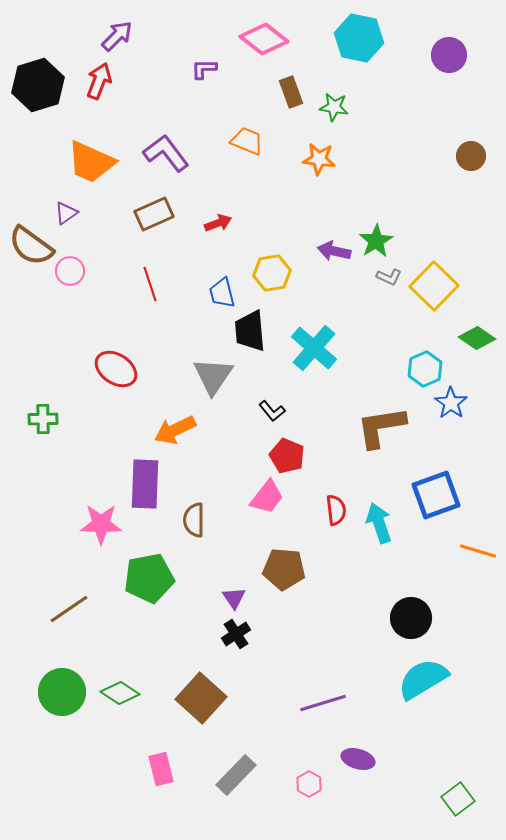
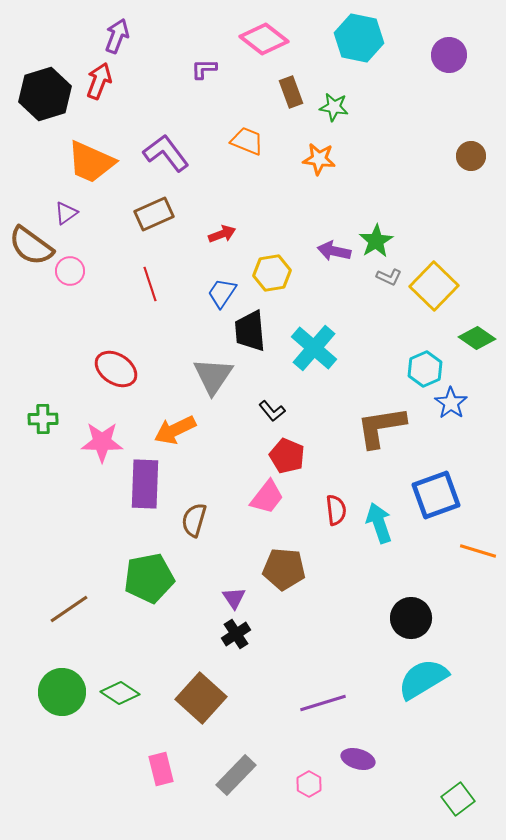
purple arrow at (117, 36): rotated 24 degrees counterclockwise
black hexagon at (38, 85): moved 7 px right, 9 px down
red arrow at (218, 223): moved 4 px right, 11 px down
blue trapezoid at (222, 293): rotated 48 degrees clockwise
brown semicircle at (194, 520): rotated 16 degrees clockwise
pink star at (101, 524): moved 1 px right, 82 px up
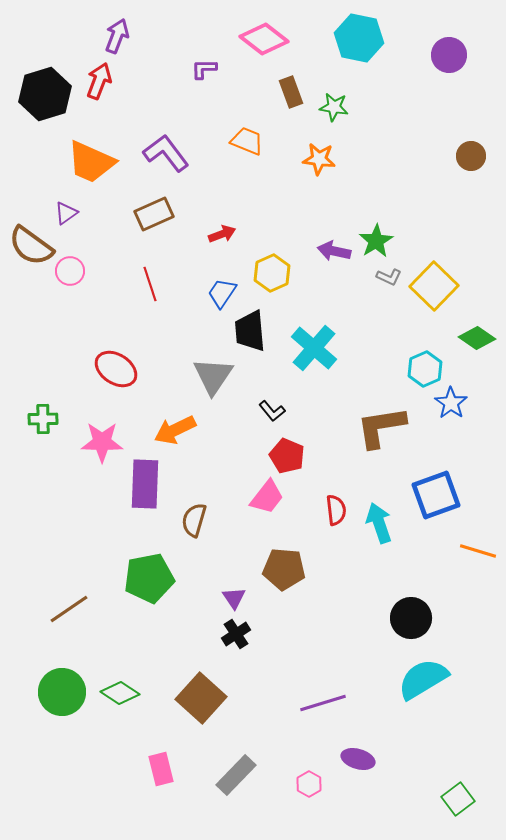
yellow hexagon at (272, 273): rotated 15 degrees counterclockwise
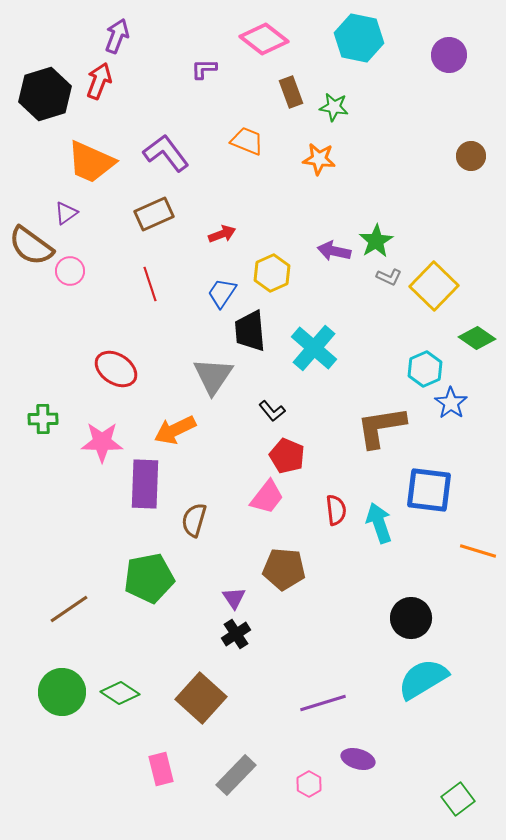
blue square at (436, 495): moved 7 px left, 5 px up; rotated 27 degrees clockwise
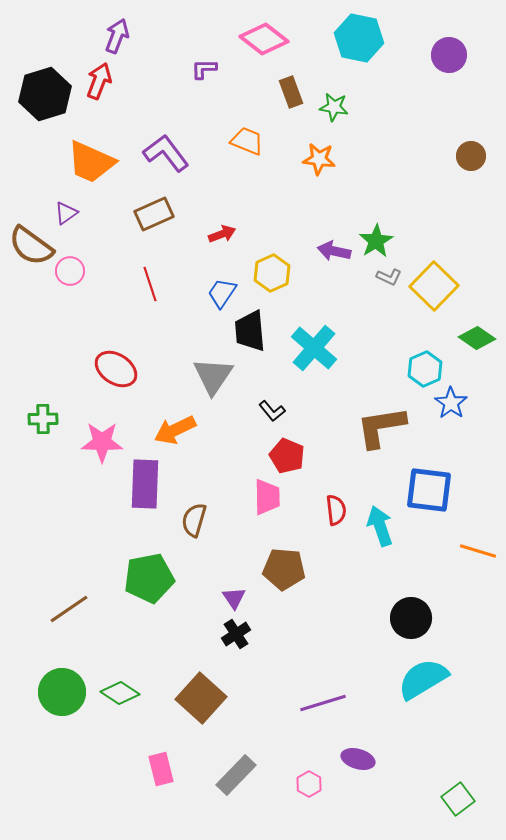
pink trapezoid at (267, 497): rotated 39 degrees counterclockwise
cyan arrow at (379, 523): moved 1 px right, 3 px down
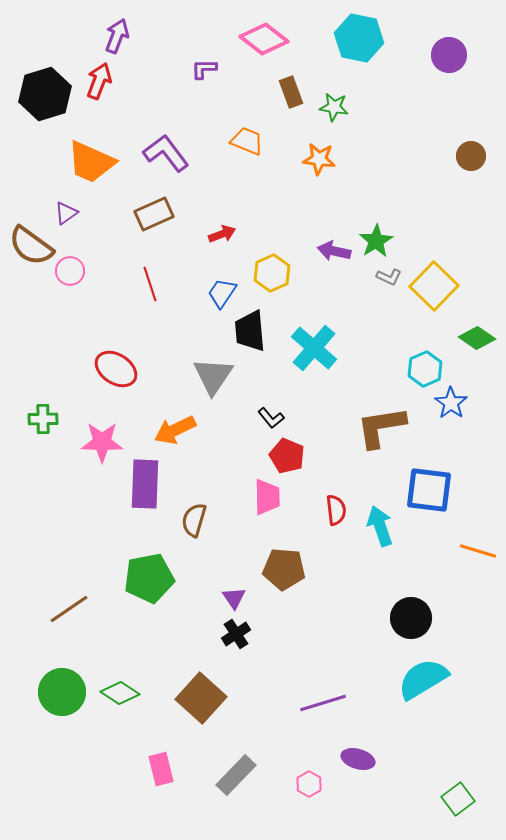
black L-shape at (272, 411): moved 1 px left, 7 px down
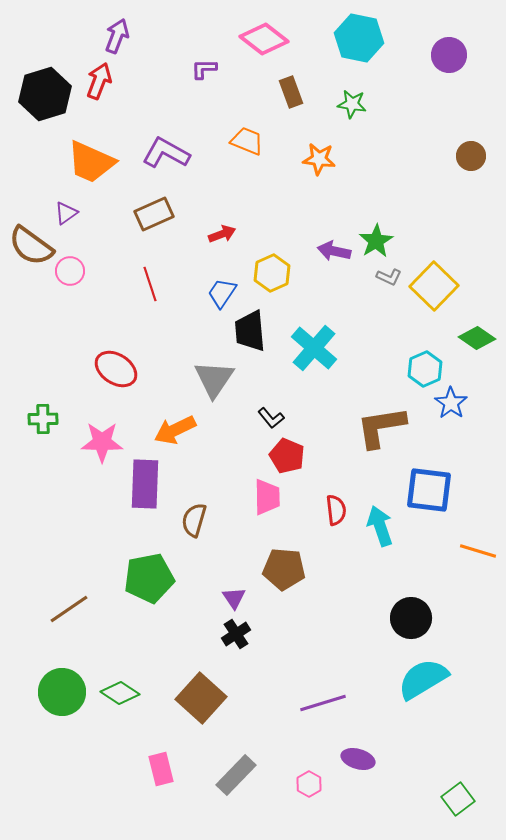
green star at (334, 107): moved 18 px right, 3 px up
purple L-shape at (166, 153): rotated 24 degrees counterclockwise
gray triangle at (213, 376): moved 1 px right, 3 px down
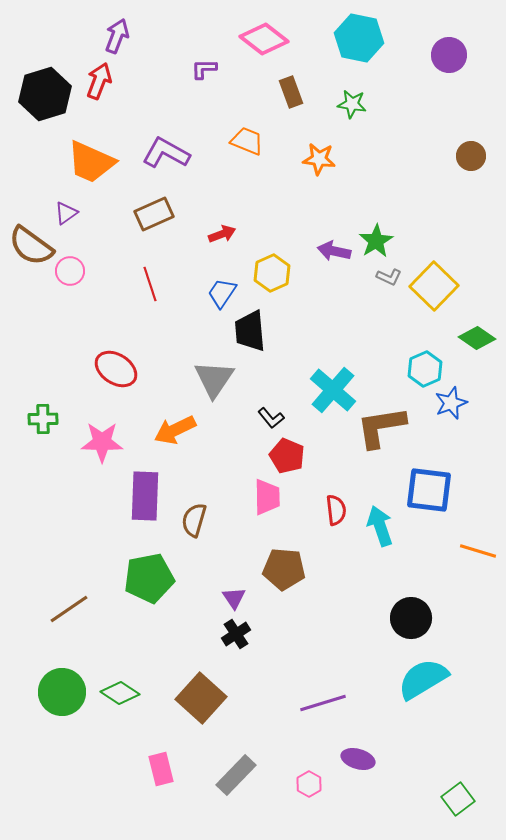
cyan cross at (314, 348): moved 19 px right, 42 px down
blue star at (451, 403): rotated 16 degrees clockwise
purple rectangle at (145, 484): moved 12 px down
